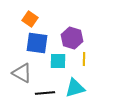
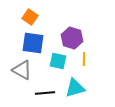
orange square: moved 2 px up
blue square: moved 4 px left
cyan square: rotated 12 degrees clockwise
gray triangle: moved 3 px up
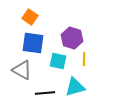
cyan triangle: moved 1 px up
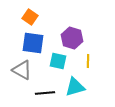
yellow line: moved 4 px right, 2 px down
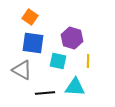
cyan triangle: rotated 20 degrees clockwise
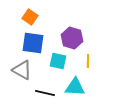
black line: rotated 18 degrees clockwise
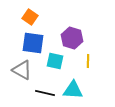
cyan square: moved 3 px left
cyan triangle: moved 2 px left, 3 px down
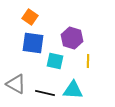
gray triangle: moved 6 px left, 14 px down
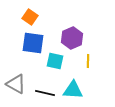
purple hexagon: rotated 20 degrees clockwise
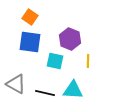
purple hexagon: moved 2 px left, 1 px down; rotated 15 degrees counterclockwise
blue square: moved 3 px left, 1 px up
